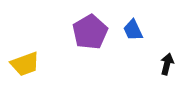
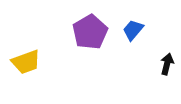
blue trapezoid: rotated 65 degrees clockwise
yellow trapezoid: moved 1 px right, 2 px up
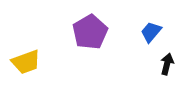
blue trapezoid: moved 18 px right, 2 px down
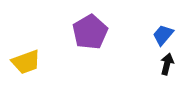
blue trapezoid: moved 12 px right, 3 px down
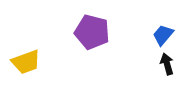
purple pentagon: moved 2 px right; rotated 28 degrees counterclockwise
black arrow: rotated 30 degrees counterclockwise
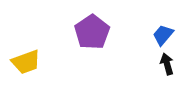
purple pentagon: rotated 24 degrees clockwise
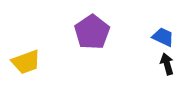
blue trapezoid: moved 2 px down; rotated 75 degrees clockwise
